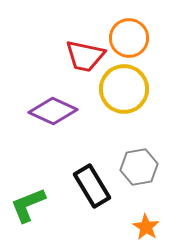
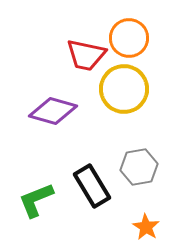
red trapezoid: moved 1 px right, 1 px up
purple diamond: rotated 9 degrees counterclockwise
green L-shape: moved 8 px right, 5 px up
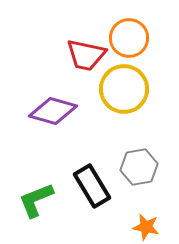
orange star: rotated 20 degrees counterclockwise
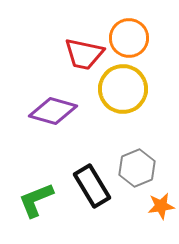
red trapezoid: moved 2 px left, 1 px up
yellow circle: moved 1 px left
gray hexagon: moved 2 px left, 1 px down; rotated 12 degrees counterclockwise
orange star: moved 15 px right, 21 px up; rotated 20 degrees counterclockwise
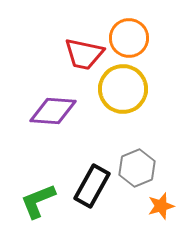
purple diamond: rotated 12 degrees counterclockwise
black rectangle: rotated 60 degrees clockwise
green L-shape: moved 2 px right, 1 px down
orange star: rotated 8 degrees counterclockwise
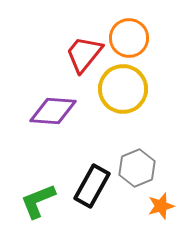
red trapezoid: rotated 117 degrees clockwise
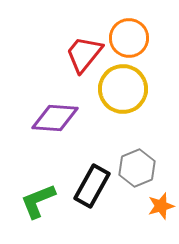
purple diamond: moved 2 px right, 7 px down
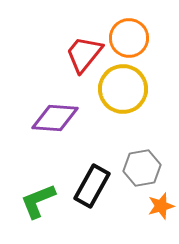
gray hexagon: moved 5 px right; rotated 12 degrees clockwise
